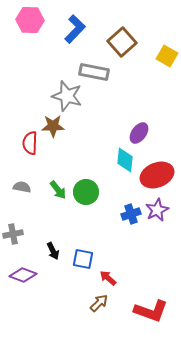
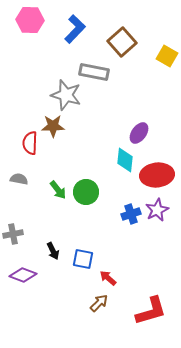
gray star: moved 1 px left, 1 px up
red ellipse: rotated 16 degrees clockwise
gray semicircle: moved 3 px left, 8 px up
red L-shape: rotated 36 degrees counterclockwise
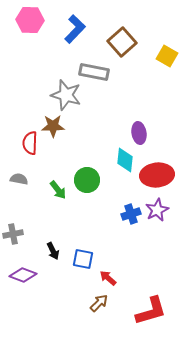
purple ellipse: rotated 45 degrees counterclockwise
green circle: moved 1 px right, 12 px up
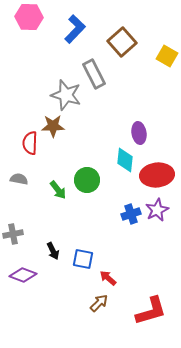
pink hexagon: moved 1 px left, 3 px up
gray rectangle: moved 2 px down; rotated 52 degrees clockwise
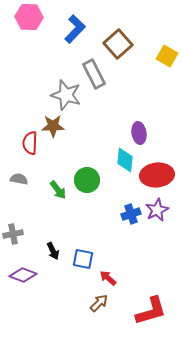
brown square: moved 4 px left, 2 px down
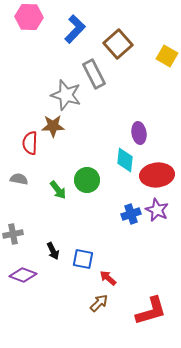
purple star: rotated 20 degrees counterclockwise
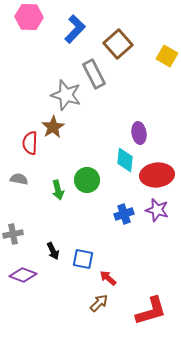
brown star: moved 1 px down; rotated 30 degrees counterclockwise
green arrow: rotated 24 degrees clockwise
purple star: rotated 10 degrees counterclockwise
blue cross: moved 7 px left
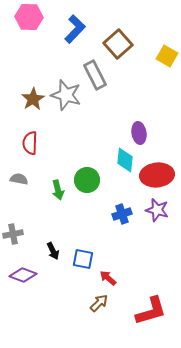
gray rectangle: moved 1 px right, 1 px down
brown star: moved 20 px left, 28 px up
blue cross: moved 2 px left
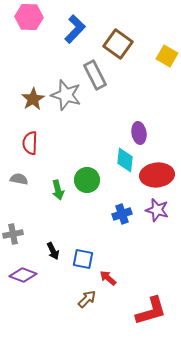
brown square: rotated 12 degrees counterclockwise
brown arrow: moved 12 px left, 4 px up
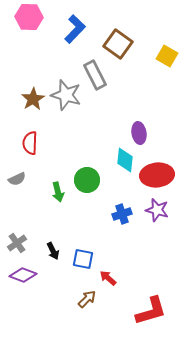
gray semicircle: moved 2 px left; rotated 144 degrees clockwise
green arrow: moved 2 px down
gray cross: moved 4 px right, 9 px down; rotated 24 degrees counterclockwise
